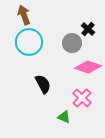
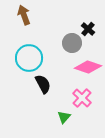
cyan circle: moved 16 px down
green triangle: rotated 48 degrees clockwise
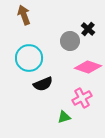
gray circle: moved 2 px left, 2 px up
black semicircle: rotated 96 degrees clockwise
pink cross: rotated 18 degrees clockwise
green triangle: rotated 32 degrees clockwise
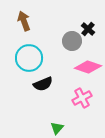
brown arrow: moved 6 px down
gray circle: moved 2 px right
green triangle: moved 7 px left, 11 px down; rotated 32 degrees counterclockwise
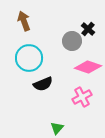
pink cross: moved 1 px up
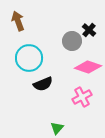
brown arrow: moved 6 px left
black cross: moved 1 px right, 1 px down
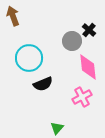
brown arrow: moved 5 px left, 5 px up
pink diamond: rotated 64 degrees clockwise
